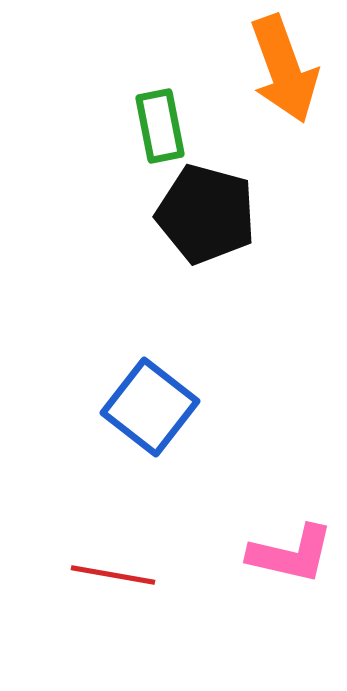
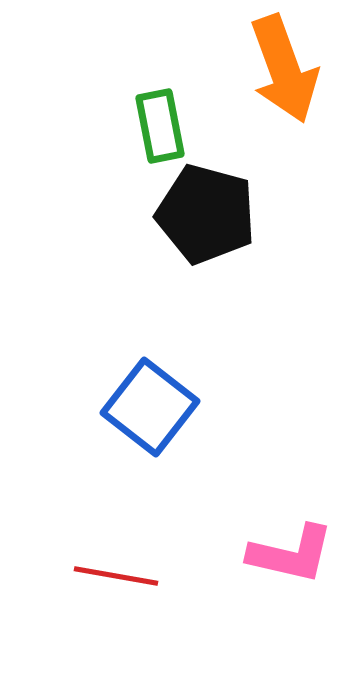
red line: moved 3 px right, 1 px down
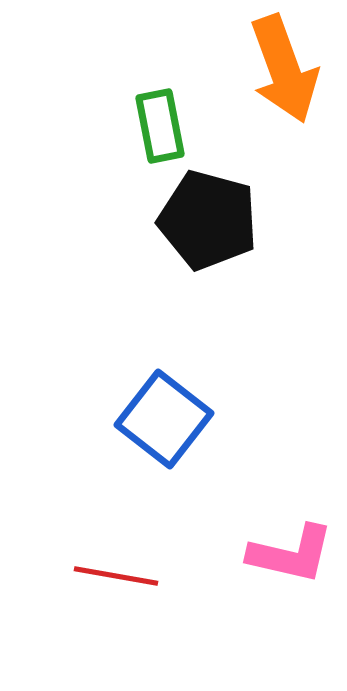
black pentagon: moved 2 px right, 6 px down
blue square: moved 14 px right, 12 px down
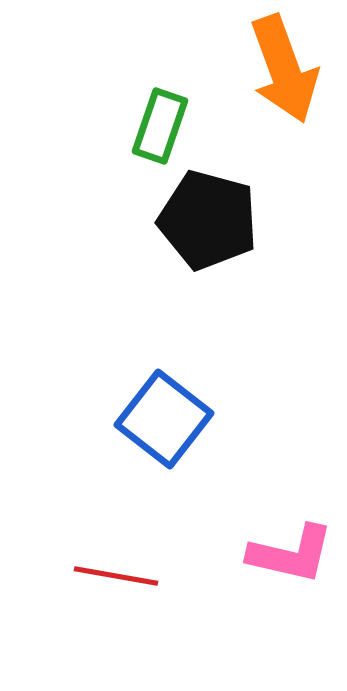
green rectangle: rotated 30 degrees clockwise
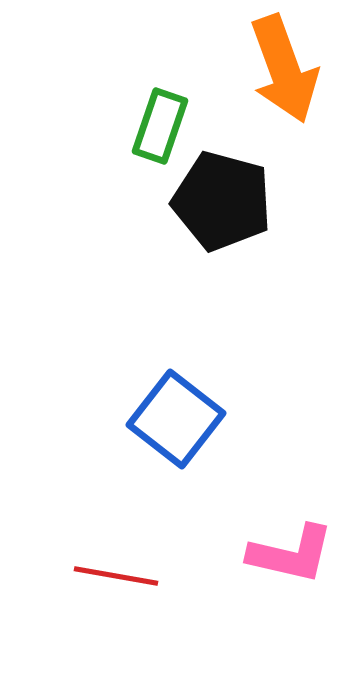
black pentagon: moved 14 px right, 19 px up
blue square: moved 12 px right
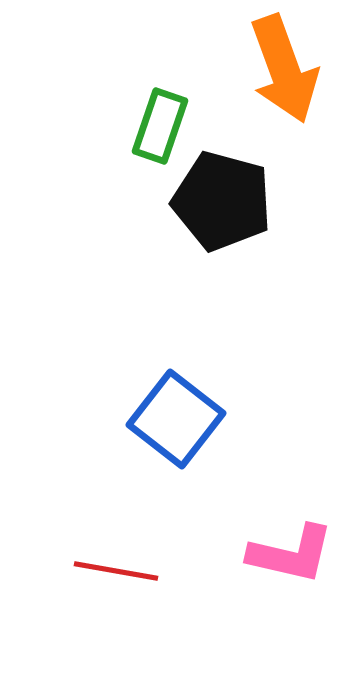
red line: moved 5 px up
